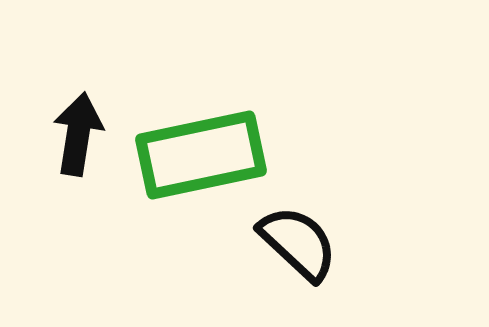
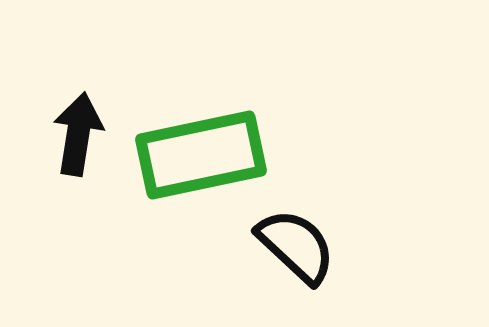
black semicircle: moved 2 px left, 3 px down
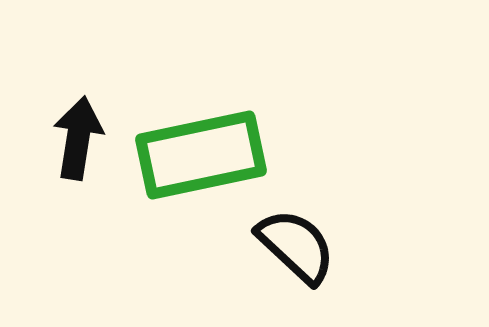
black arrow: moved 4 px down
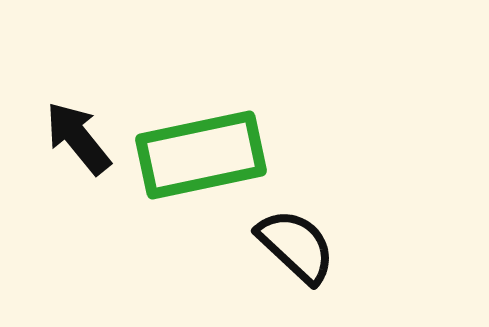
black arrow: rotated 48 degrees counterclockwise
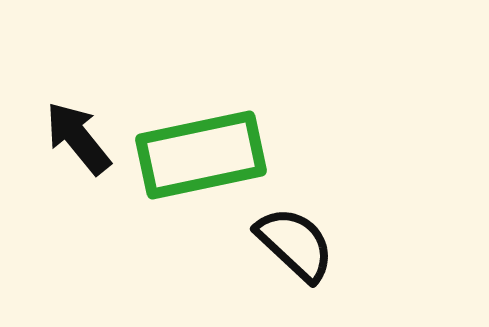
black semicircle: moved 1 px left, 2 px up
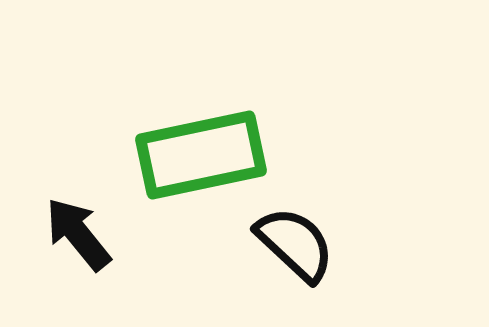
black arrow: moved 96 px down
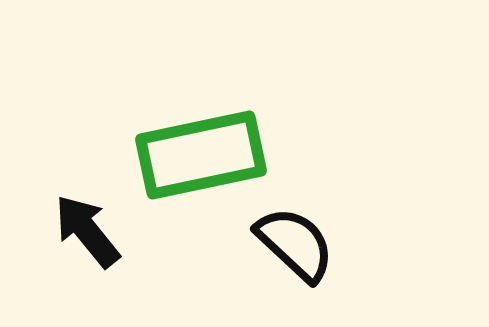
black arrow: moved 9 px right, 3 px up
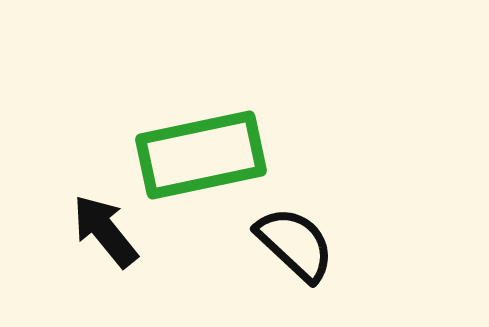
black arrow: moved 18 px right
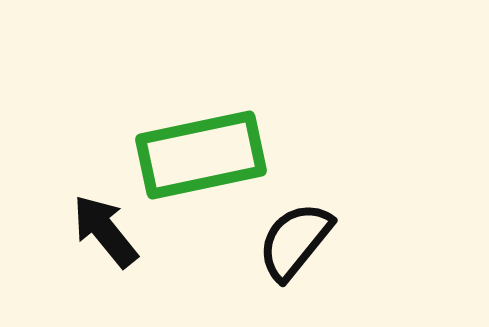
black semicircle: moved 3 px up; rotated 94 degrees counterclockwise
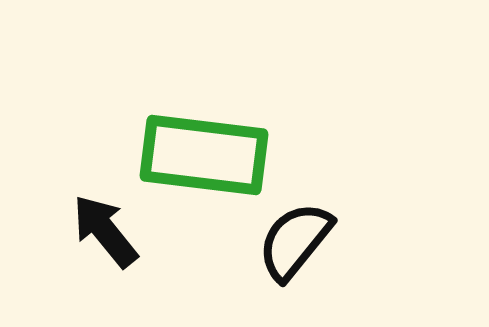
green rectangle: moved 3 px right; rotated 19 degrees clockwise
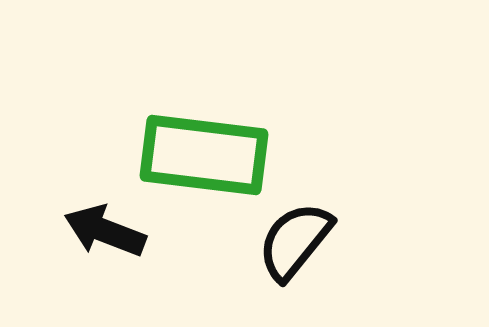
black arrow: rotated 30 degrees counterclockwise
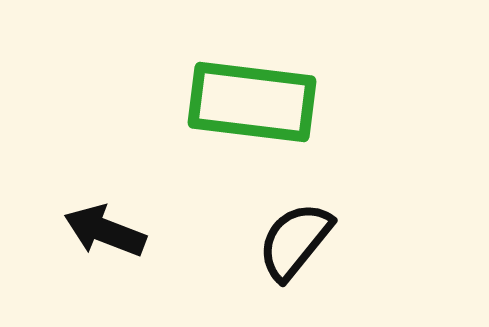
green rectangle: moved 48 px right, 53 px up
